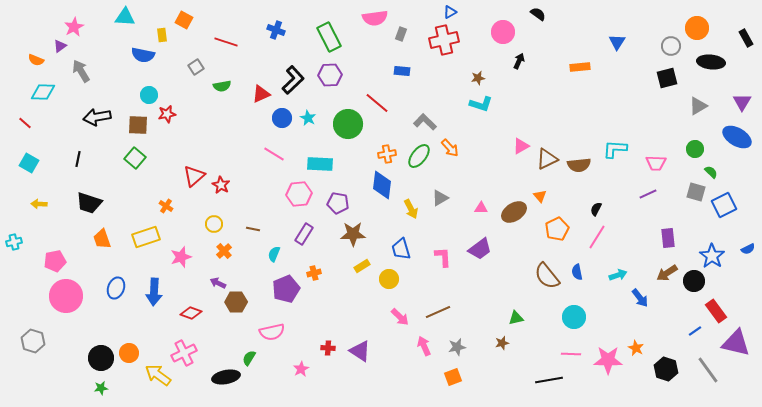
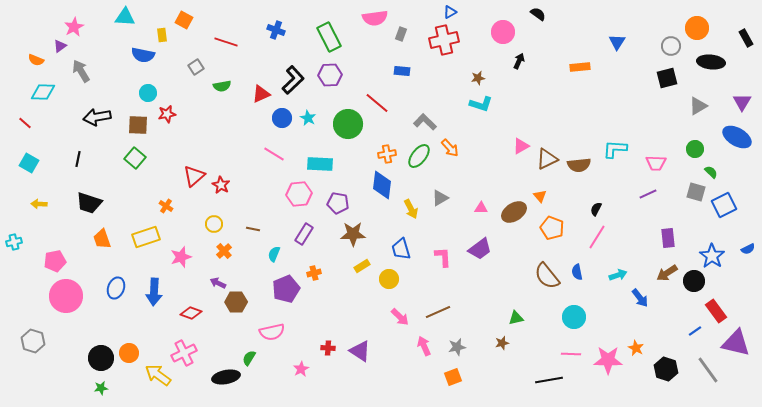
cyan circle at (149, 95): moved 1 px left, 2 px up
orange pentagon at (557, 229): moved 5 px left, 1 px up; rotated 25 degrees counterclockwise
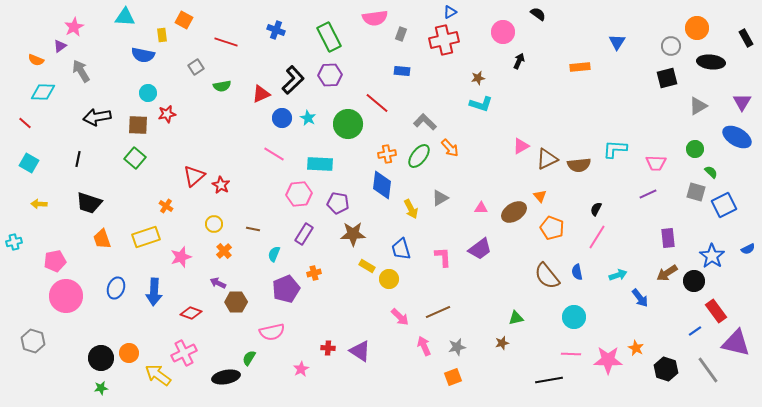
yellow rectangle at (362, 266): moved 5 px right; rotated 63 degrees clockwise
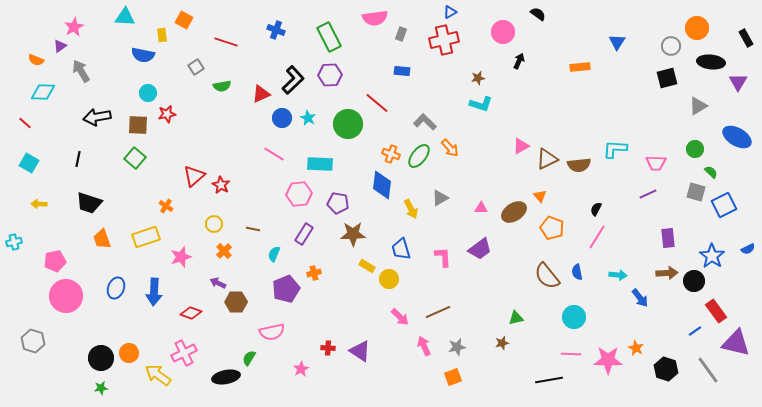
purple triangle at (742, 102): moved 4 px left, 20 px up
orange cross at (387, 154): moved 4 px right; rotated 30 degrees clockwise
brown arrow at (667, 273): rotated 150 degrees counterclockwise
cyan arrow at (618, 275): rotated 24 degrees clockwise
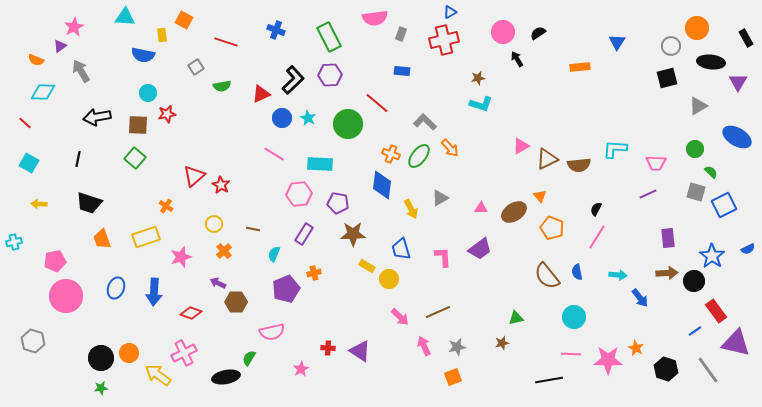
black semicircle at (538, 14): moved 19 px down; rotated 70 degrees counterclockwise
black arrow at (519, 61): moved 2 px left, 2 px up; rotated 56 degrees counterclockwise
